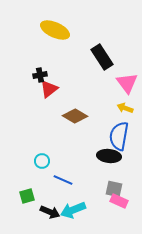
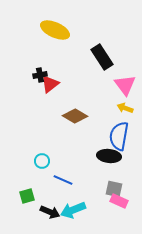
pink triangle: moved 2 px left, 2 px down
red triangle: moved 1 px right, 5 px up
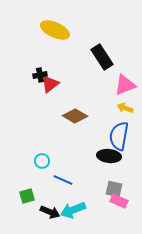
pink triangle: rotated 45 degrees clockwise
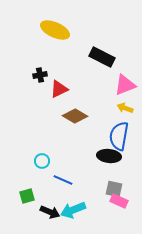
black rectangle: rotated 30 degrees counterclockwise
red triangle: moved 9 px right, 5 px down; rotated 12 degrees clockwise
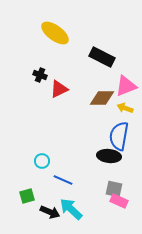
yellow ellipse: moved 3 px down; rotated 12 degrees clockwise
black cross: rotated 32 degrees clockwise
pink triangle: moved 1 px right, 1 px down
brown diamond: moved 27 px right, 18 px up; rotated 30 degrees counterclockwise
cyan arrow: moved 2 px left, 1 px up; rotated 65 degrees clockwise
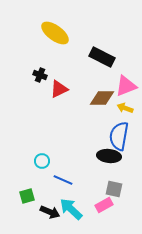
pink rectangle: moved 15 px left, 4 px down; rotated 54 degrees counterclockwise
